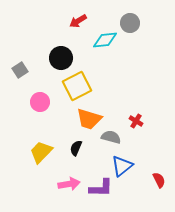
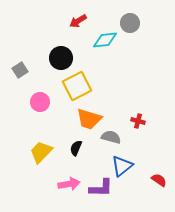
red cross: moved 2 px right; rotated 16 degrees counterclockwise
red semicircle: rotated 28 degrees counterclockwise
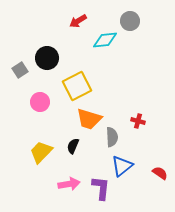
gray circle: moved 2 px up
black circle: moved 14 px left
gray semicircle: moved 1 px right; rotated 72 degrees clockwise
black semicircle: moved 3 px left, 2 px up
red semicircle: moved 1 px right, 7 px up
purple L-shape: rotated 85 degrees counterclockwise
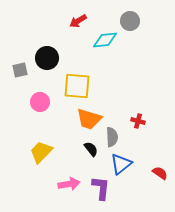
gray square: rotated 21 degrees clockwise
yellow square: rotated 32 degrees clockwise
black semicircle: moved 18 px right, 3 px down; rotated 119 degrees clockwise
blue triangle: moved 1 px left, 2 px up
